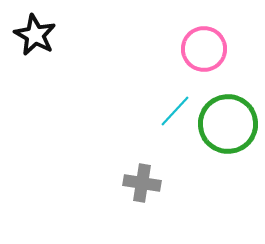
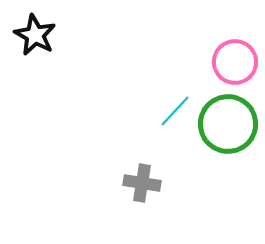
pink circle: moved 31 px right, 13 px down
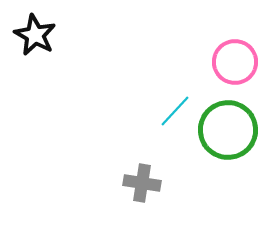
green circle: moved 6 px down
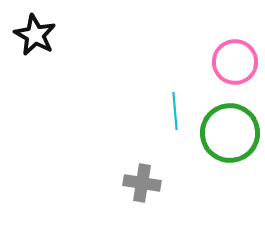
cyan line: rotated 48 degrees counterclockwise
green circle: moved 2 px right, 3 px down
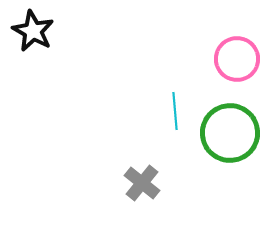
black star: moved 2 px left, 4 px up
pink circle: moved 2 px right, 3 px up
gray cross: rotated 30 degrees clockwise
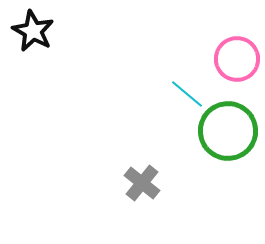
cyan line: moved 12 px right, 17 px up; rotated 45 degrees counterclockwise
green circle: moved 2 px left, 2 px up
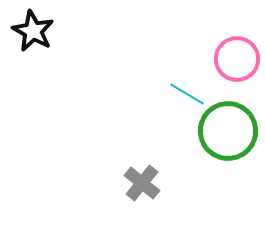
cyan line: rotated 9 degrees counterclockwise
